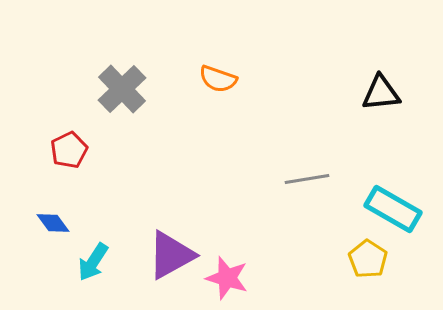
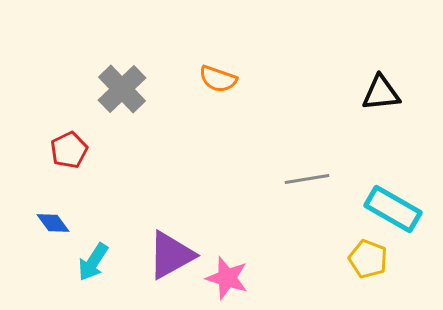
yellow pentagon: rotated 12 degrees counterclockwise
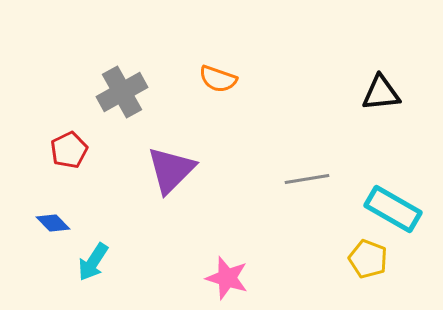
gray cross: moved 3 px down; rotated 15 degrees clockwise
blue diamond: rotated 8 degrees counterclockwise
purple triangle: moved 85 px up; rotated 16 degrees counterclockwise
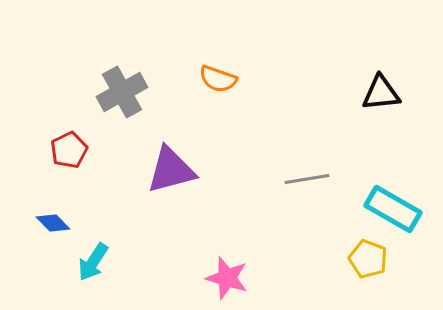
purple triangle: rotated 30 degrees clockwise
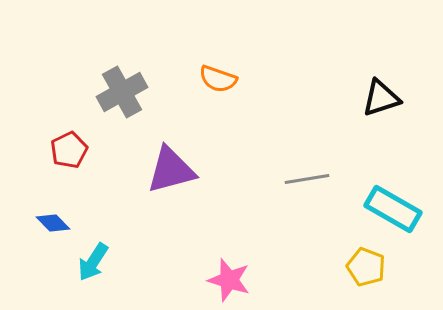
black triangle: moved 5 px down; rotated 12 degrees counterclockwise
yellow pentagon: moved 2 px left, 8 px down
pink star: moved 2 px right, 2 px down
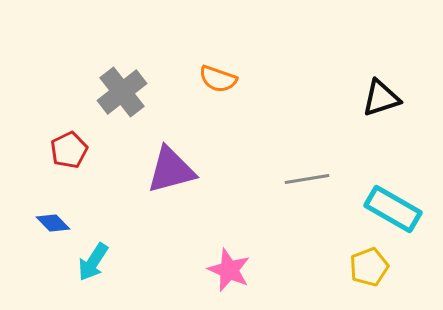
gray cross: rotated 9 degrees counterclockwise
yellow pentagon: moved 3 px right; rotated 30 degrees clockwise
pink star: moved 10 px up; rotated 6 degrees clockwise
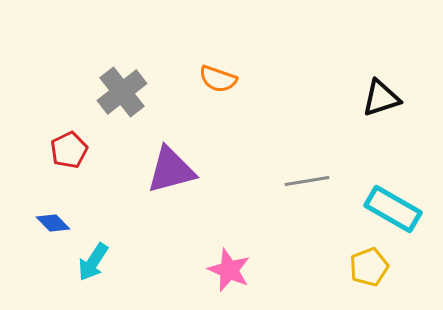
gray line: moved 2 px down
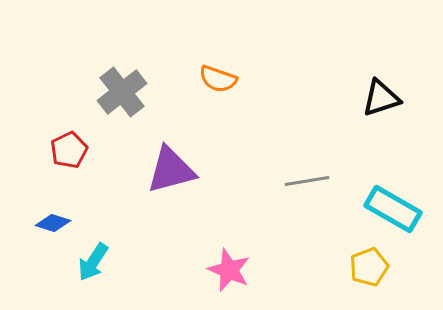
blue diamond: rotated 28 degrees counterclockwise
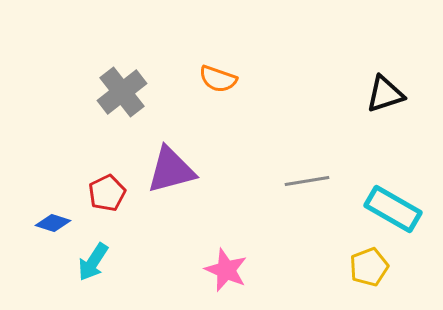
black triangle: moved 4 px right, 4 px up
red pentagon: moved 38 px right, 43 px down
pink star: moved 3 px left
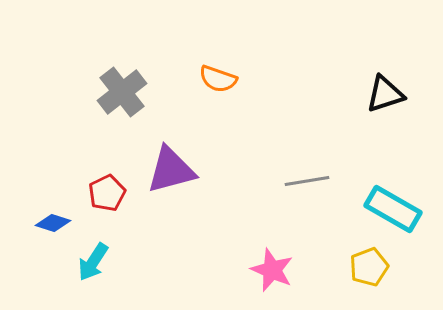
pink star: moved 46 px right
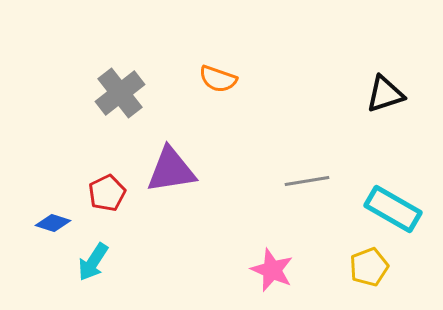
gray cross: moved 2 px left, 1 px down
purple triangle: rotated 6 degrees clockwise
